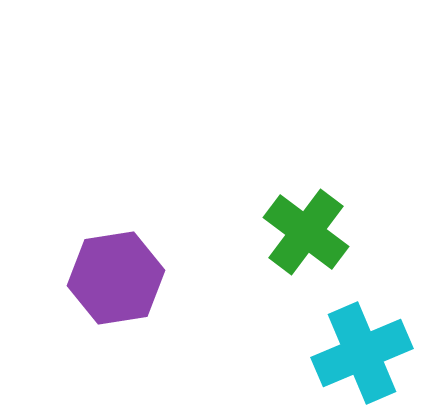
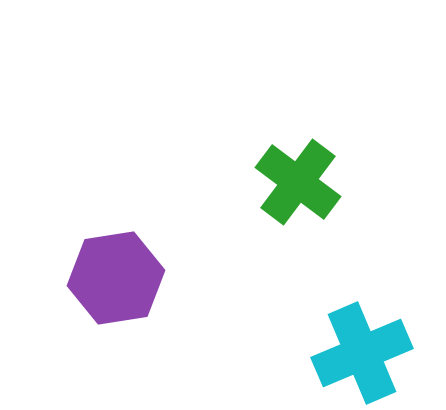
green cross: moved 8 px left, 50 px up
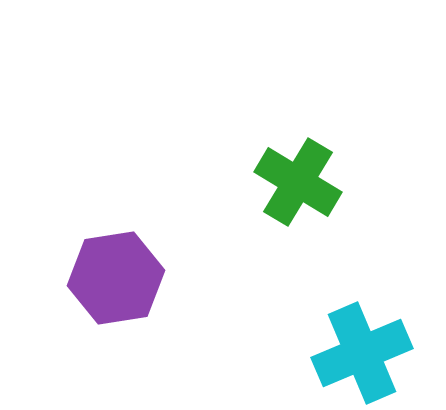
green cross: rotated 6 degrees counterclockwise
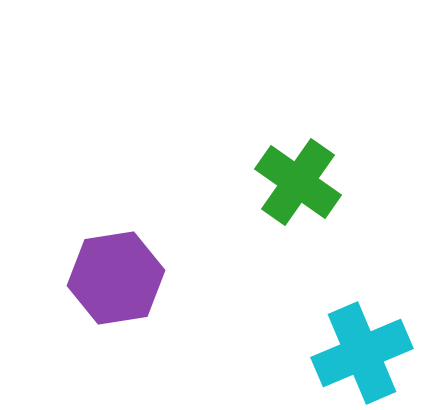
green cross: rotated 4 degrees clockwise
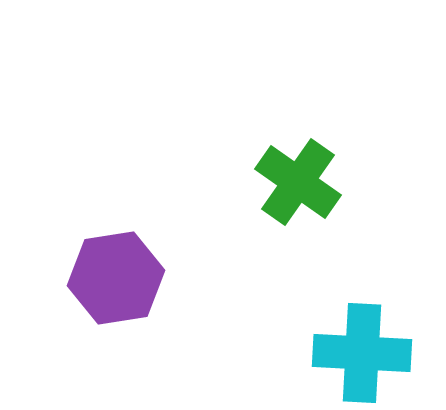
cyan cross: rotated 26 degrees clockwise
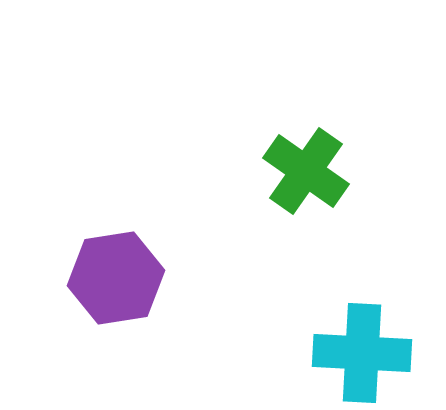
green cross: moved 8 px right, 11 px up
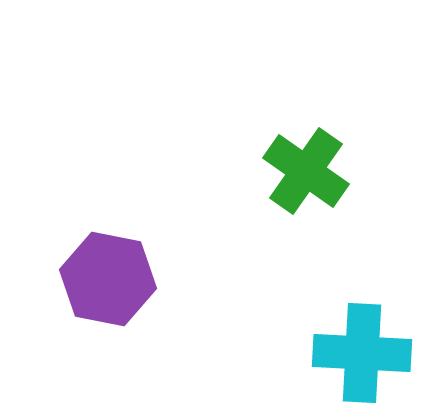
purple hexagon: moved 8 px left, 1 px down; rotated 20 degrees clockwise
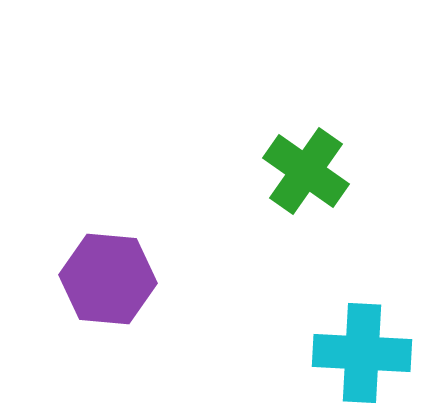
purple hexagon: rotated 6 degrees counterclockwise
